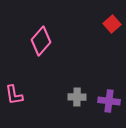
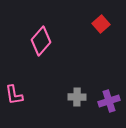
red square: moved 11 px left
purple cross: rotated 25 degrees counterclockwise
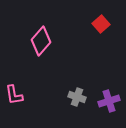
gray cross: rotated 18 degrees clockwise
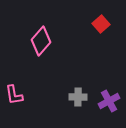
gray cross: moved 1 px right; rotated 18 degrees counterclockwise
purple cross: rotated 10 degrees counterclockwise
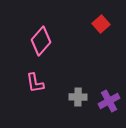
pink L-shape: moved 21 px right, 12 px up
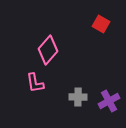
red square: rotated 18 degrees counterclockwise
pink diamond: moved 7 px right, 9 px down
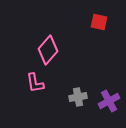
red square: moved 2 px left, 2 px up; rotated 18 degrees counterclockwise
gray cross: rotated 12 degrees counterclockwise
